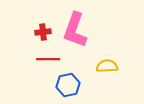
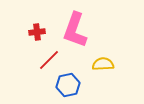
red cross: moved 6 px left
red line: moved 1 px right, 1 px down; rotated 45 degrees counterclockwise
yellow semicircle: moved 4 px left, 2 px up
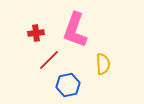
red cross: moved 1 px left, 1 px down
yellow semicircle: rotated 90 degrees clockwise
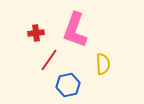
red line: rotated 10 degrees counterclockwise
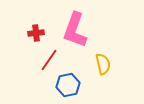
yellow semicircle: rotated 10 degrees counterclockwise
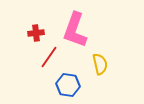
red line: moved 3 px up
yellow semicircle: moved 3 px left
blue hexagon: rotated 20 degrees clockwise
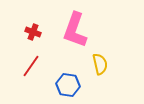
red cross: moved 3 px left, 1 px up; rotated 28 degrees clockwise
red line: moved 18 px left, 9 px down
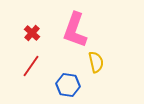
red cross: moved 1 px left, 1 px down; rotated 21 degrees clockwise
yellow semicircle: moved 4 px left, 2 px up
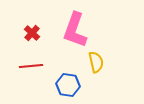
red line: rotated 50 degrees clockwise
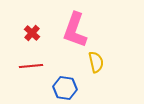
blue hexagon: moved 3 px left, 3 px down
